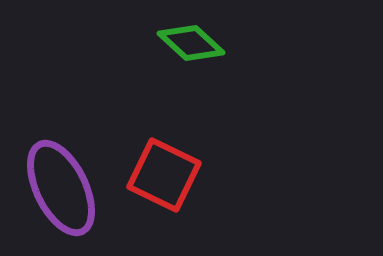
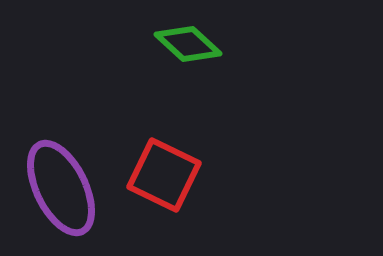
green diamond: moved 3 px left, 1 px down
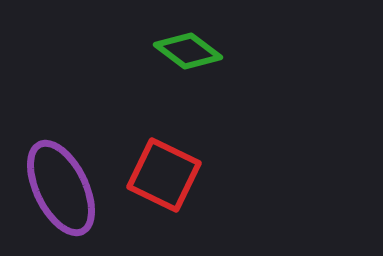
green diamond: moved 7 px down; rotated 6 degrees counterclockwise
